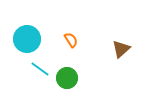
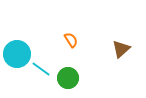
cyan circle: moved 10 px left, 15 px down
cyan line: moved 1 px right
green circle: moved 1 px right
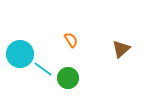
cyan circle: moved 3 px right
cyan line: moved 2 px right
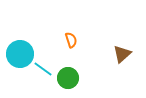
orange semicircle: rotated 14 degrees clockwise
brown triangle: moved 1 px right, 5 px down
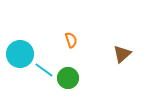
cyan line: moved 1 px right, 1 px down
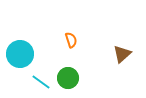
cyan line: moved 3 px left, 12 px down
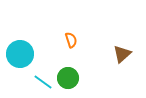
cyan line: moved 2 px right
